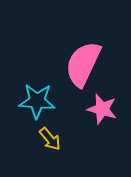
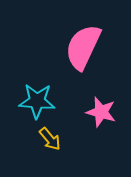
pink semicircle: moved 17 px up
pink star: moved 1 px left, 3 px down
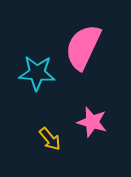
cyan star: moved 28 px up
pink star: moved 9 px left, 10 px down
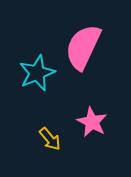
cyan star: rotated 27 degrees counterclockwise
pink star: rotated 12 degrees clockwise
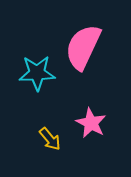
cyan star: rotated 21 degrees clockwise
pink star: moved 1 px left, 1 px down
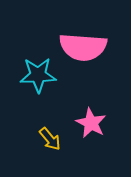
pink semicircle: rotated 111 degrees counterclockwise
cyan star: moved 1 px right, 2 px down
